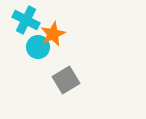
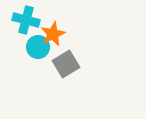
cyan cross: rotated 12 degrees counterclockwise
gray square: moved 16 px up
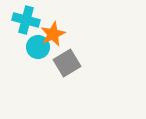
gray square: moved 1 px right, 1 px up
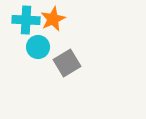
cyan cross: rotated 12 degrees counterclockwise
orange star: moved 15 px up
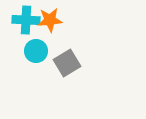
orange star: moved 3 px left, 1 px down; rotated 20 degrees clockwise
cyan circle: moved 2 px left, 4 px down
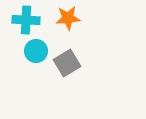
orange star: moved 18 px right, 2 px up
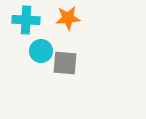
cyan circle: moved 5 px right
gray square: moved 2 px left; rotated 36 degrees clockwise
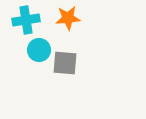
cyan cross: rotated 12 degrees counterclockwise
cyan circle: moved 2 px left, 1 px up
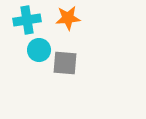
cyan cross: moved 1 px right
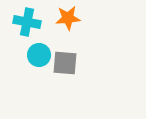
cyan cross: moved 2 px down; rotated 20 degrees clockwise
cyan circle: moved 5 px down
